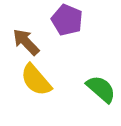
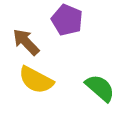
yellow semicircle: rotated 21 degrees counterclockwise
green semicircle: moved 1 px left, 1 px up
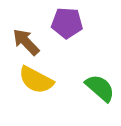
purple pentagon: moved 3 px down; rotated 20 degrees counterclockwise
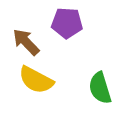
green semicircle: rotated 148 degrees counterclockwise
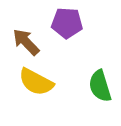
yellow semicircle: moved 2 px down
green semicircle: moved 2 px up
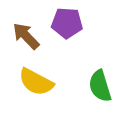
brown arrow: moved 6 px up
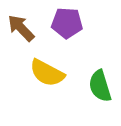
brown arrow: moved 5 px left, 8 px up
yellow semicircle: moved 11 px right, 9 px up
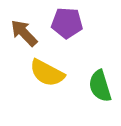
brown arrow: moved 3 px right, 5 px down
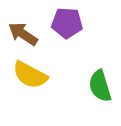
brown arrow: moved 1 px left, 1 px down; rotated 12 degrees counterclockwise
yellow semicircle: moved 17 px left, 2 px down
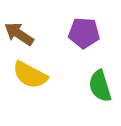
purple pentagon: moved 17 px right, 10 px down
brown arrow: moved 4 px left
